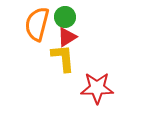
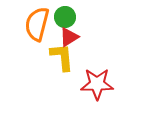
red triangle: moved 2 px right
yellow L-shape: moved 1 px left, 1 px up
red star: moved 4 px up
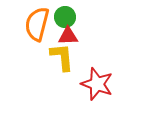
red triangle: moved 1 px left, 1 px up; rotated 30 degrees clockwise
red star: rotated 20 degrees clockwise
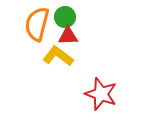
yellow L-shape: moved 4 px left, 1 px up; rotated 48 degrees counterclockwise
red star: moved 4 px right, 10 px down
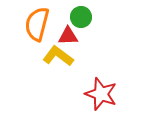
green circle: moved 16 px right
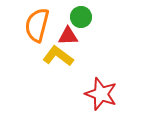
orange semicircle: moved 1 px down
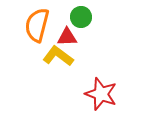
red triangle: moved 1 px left, 1 px down
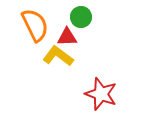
orange semicircle: moved 2 px left; rotated 140 degrees clockwise
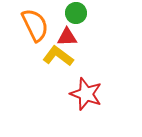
green circle: moved 5 px left, 4 px up
red star: moved 15 px left
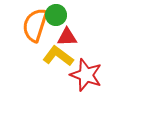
green circle: moved 20 px left, 2 px down
orange semicircle: rotated 136 degrees counterclockwise
red star: moved 19 px up
